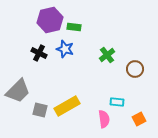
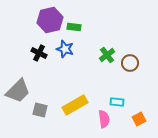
brown circle: moved 5 px left, 6 px up
yellow rectangle: moved 8 px right, 1 px up
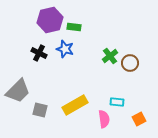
green cross: moved 3 px right, 1 px down
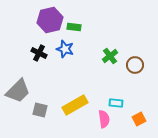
brown circle: moved 5 px right, 2 px down
cyan rectangle: moved 1 px left, 1 px down
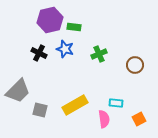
green cross: moved 11 px left, 2 px up; rotated 14 degrees clockwise
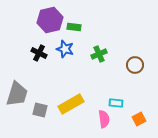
gray trapezoid: moved 1 px left, 3 px down; rotated 28 degrees counterclockwise
yellow rectangle: moved 4 px left, 1 px up
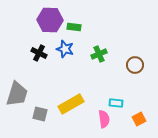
purple hexagon: rotated 15 degrees clockwise
gray square: moved 4 px down
